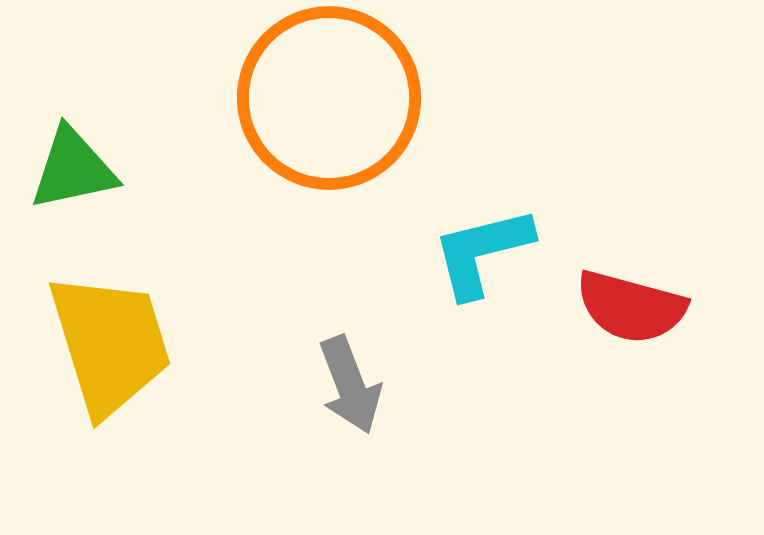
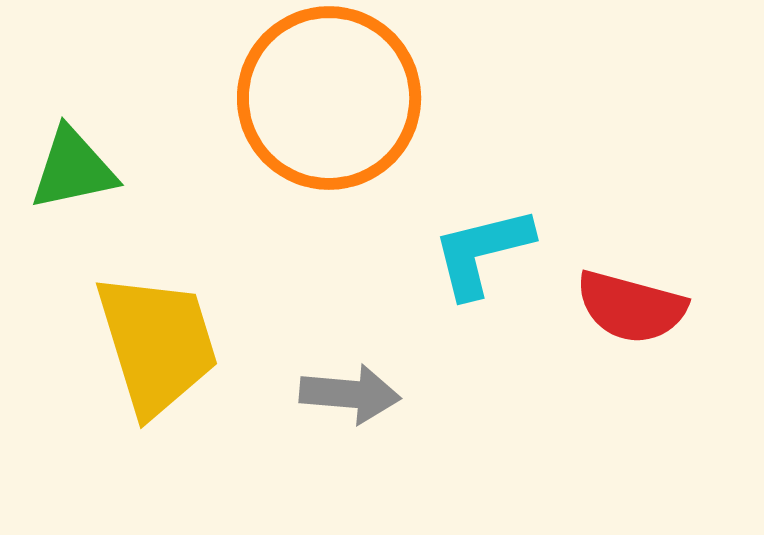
yellow trapezoid: moved 47 px right
gray arrow: moved 9 px down; rotated 64 degrees counterclockwise
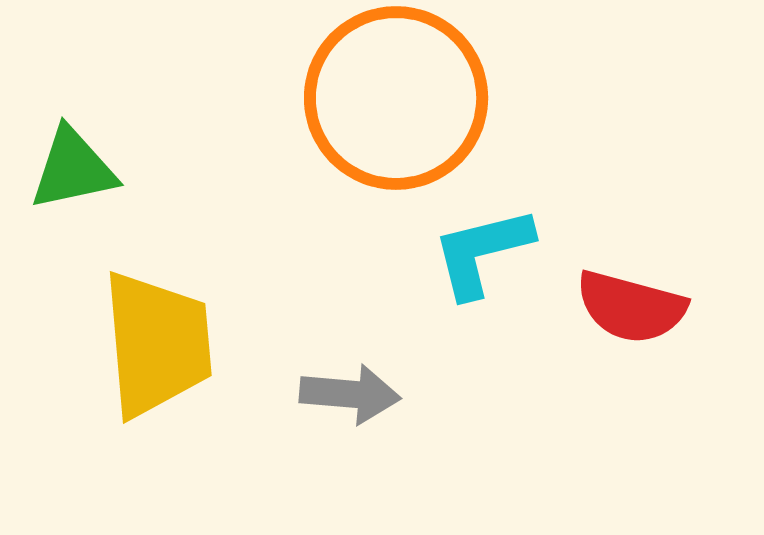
orange circle: moved 67 px right
yellow trapezoid: rotated 12 degrees clockwise
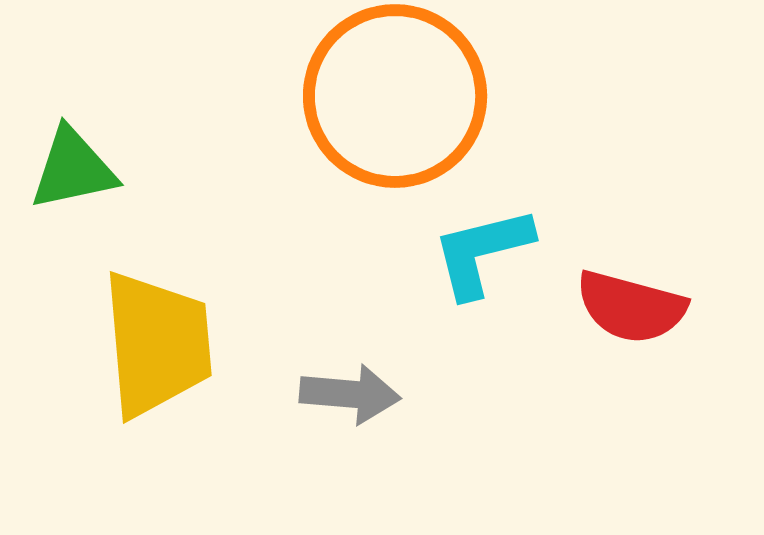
orange circle: moved 1 px left, 2 px up
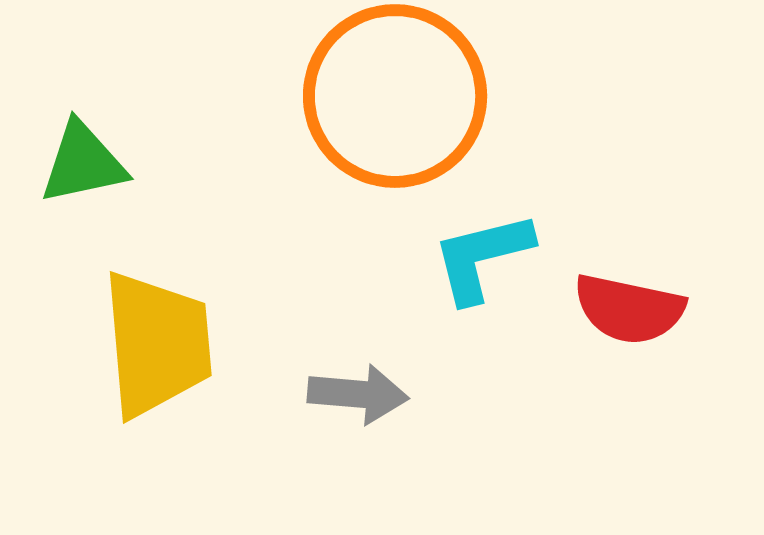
green triangle: moved 10 px right, 6 px up
cyan L-shape: moved 5 px down
red semicircle: moved 2 px left, 2 px down; rotated 3 degrees counterclockwise
gray arrow: moved 8 px right
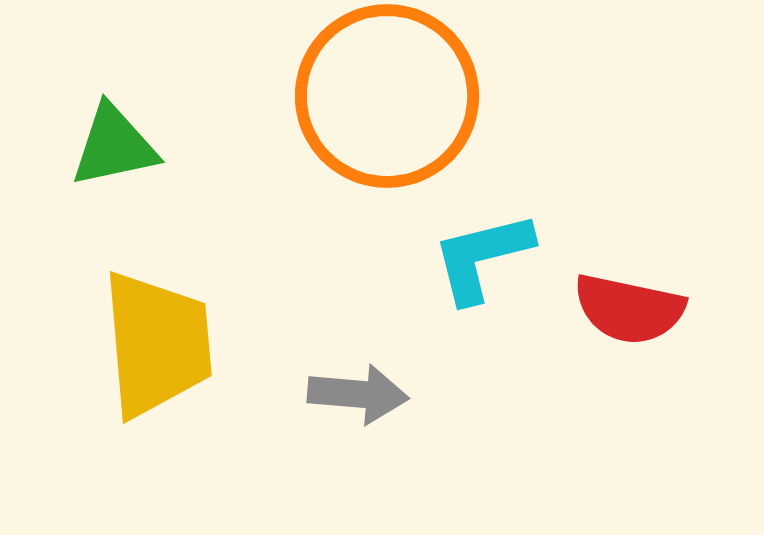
orange circle: moved 8 px left
green triangle: moved 31 px right, 17 px up
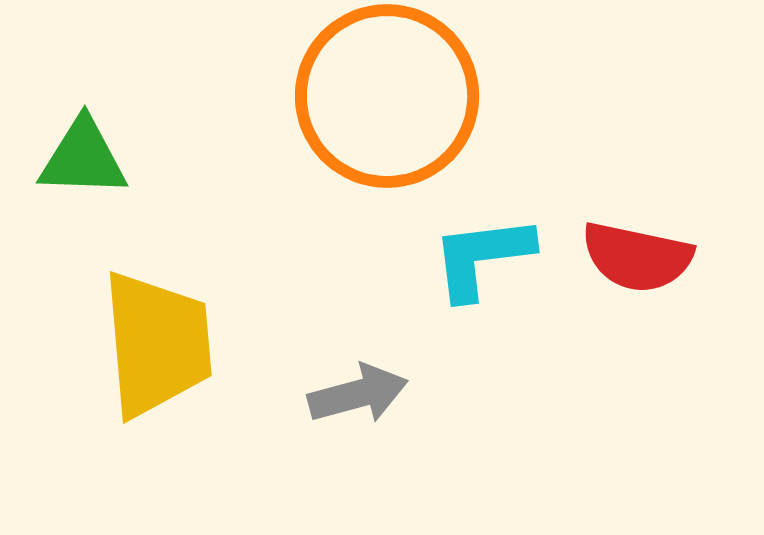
green triangle: moved 31 px left, 12 px down; rotated 14 degrees clockwise
cyan L-shape: rotated 7 degrees clockwise
red semicircle: moved 8 px right, 52 px up
gray arrow: rotated 20 degrees counterclockwise
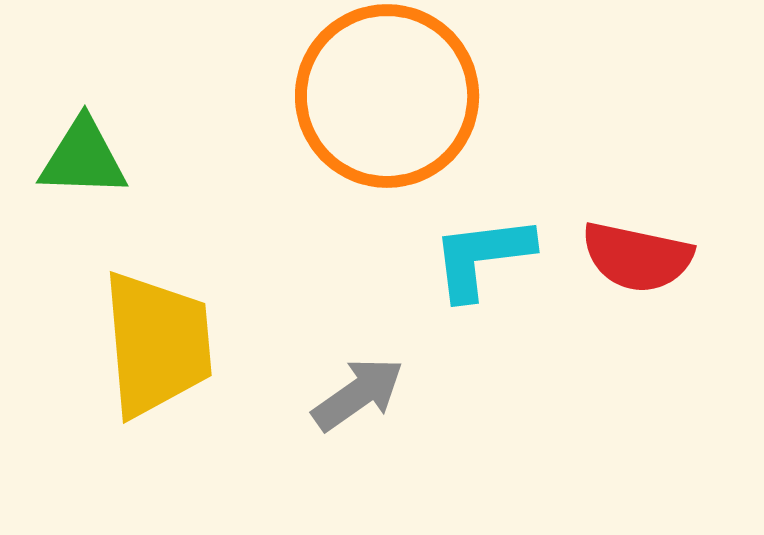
gray arrow: rotated 20 degrees counterclockwise
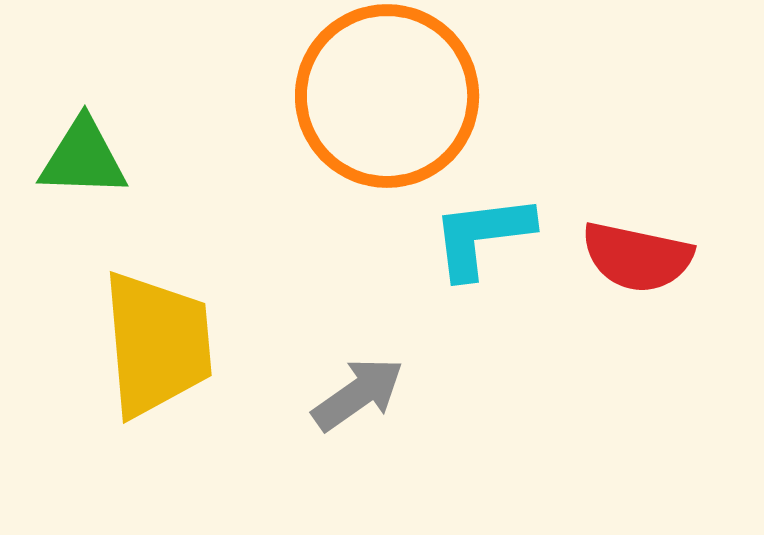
cyan L-shape: moved 21 px up
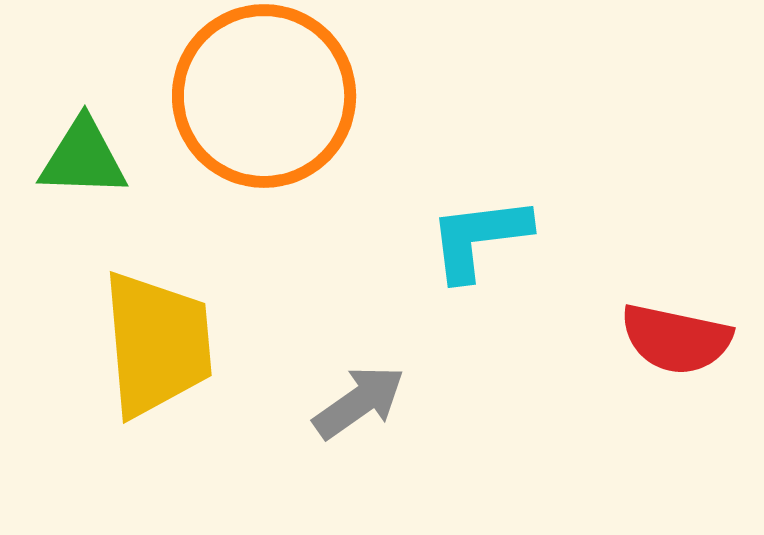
orange circle: moved 123 px left
cyan L-shape: moved 3 px left, 2 px down
red semicircle: moved 39 px right, 82 px down
gray arrow: moved 1 px right, 8 px down
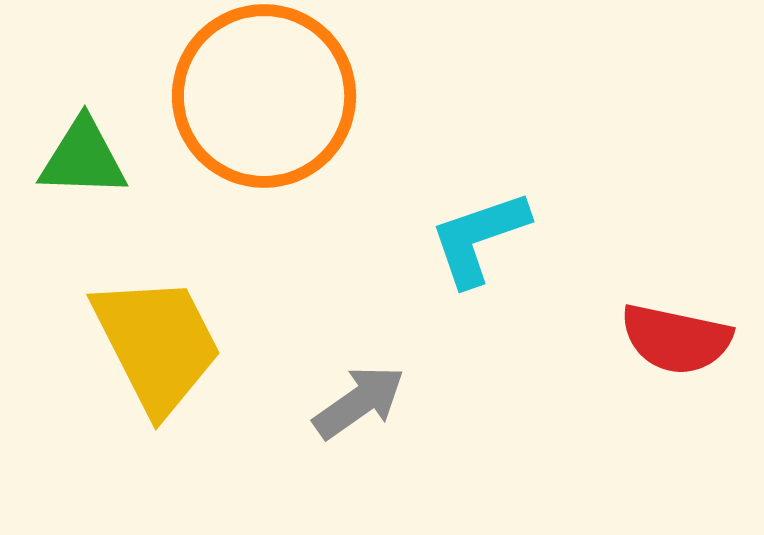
cyan L-shape: rotated 12 degrees counterclockwise
yellow trapezoid: rotated 22 degrees counterclockwise
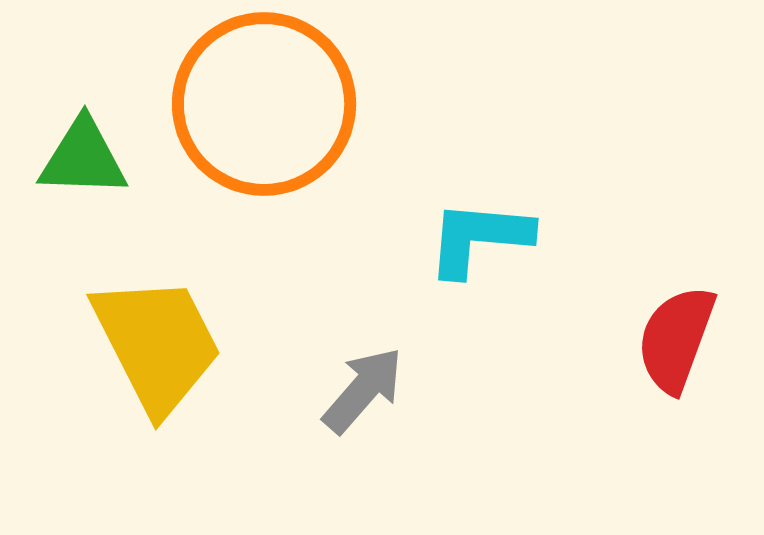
orange circle: moved 8 px down
cyan L-shape: rotated 24 degrees clockwise
red semicircle: rotated 98 degrees clockwise
gray arrow: moved 4 px right, 12 px up; rotated 14 degrees counterclockwise
